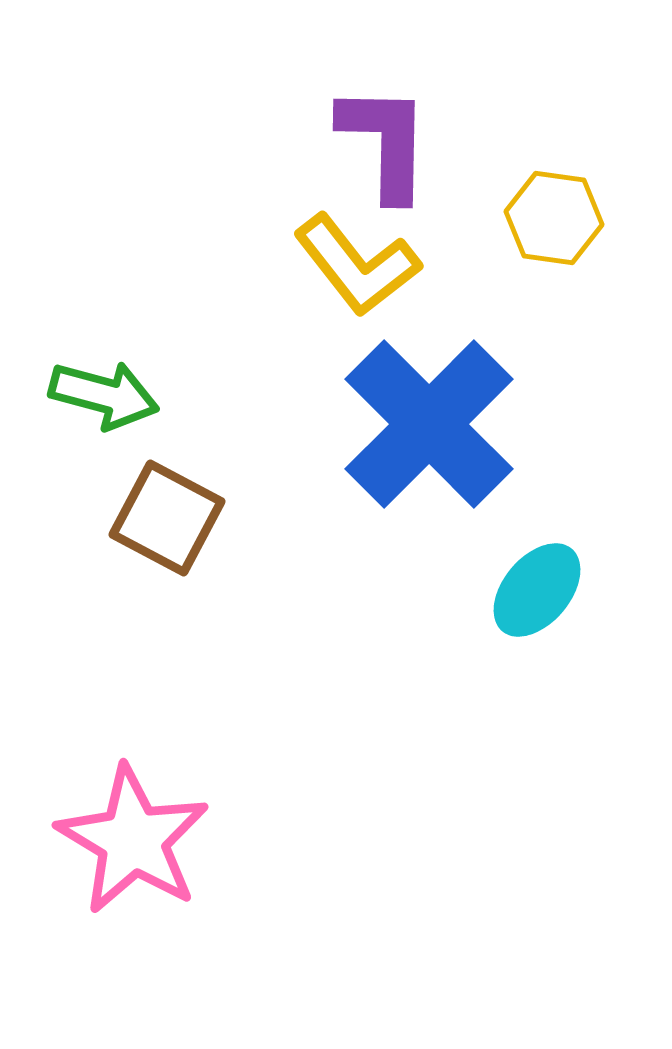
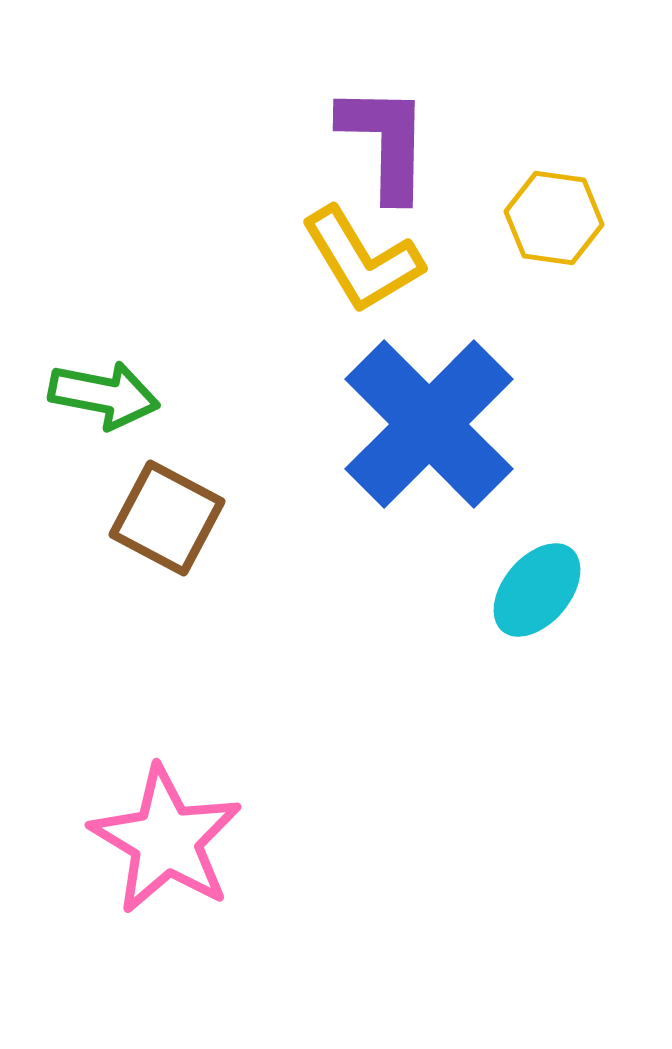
yellow L-shape: moved 5 px right, 5 px up; rotated 7 degrees clockwise
green arrow: rotated 4 degrees counterclockwise
pink star: moved 33 px right
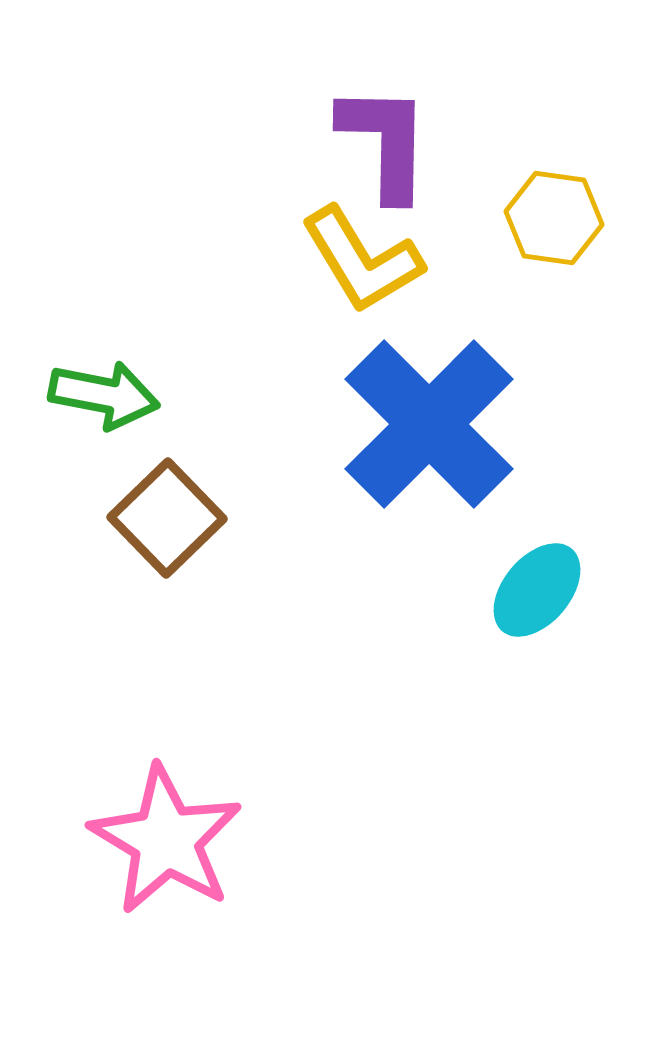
brown square: rotated 18 degrees clockwise
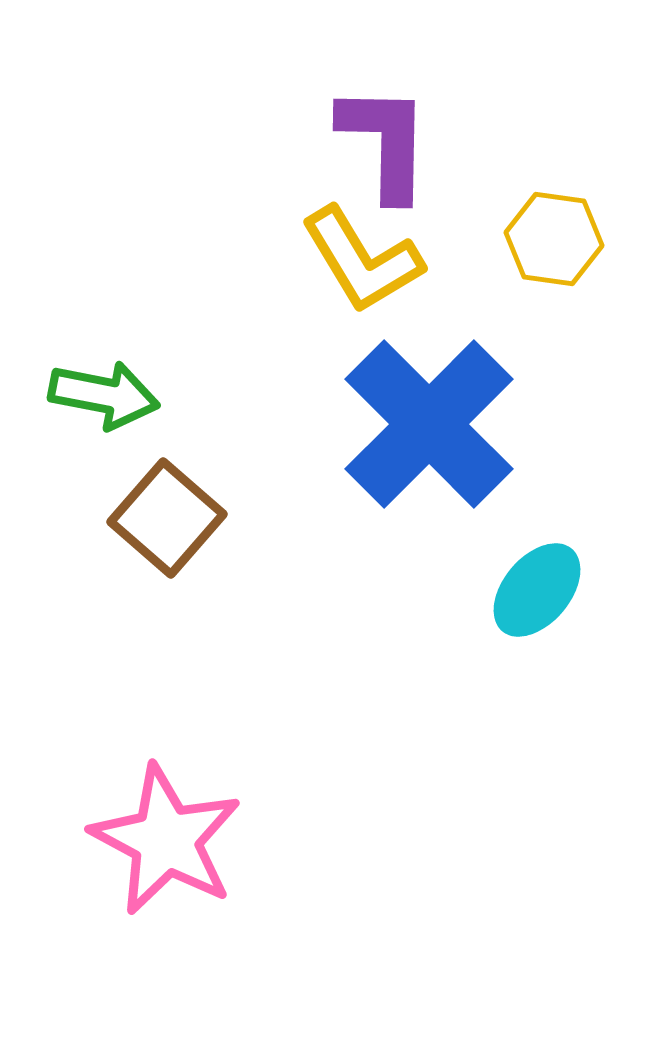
yellow hexagon: moved 21 px down
brown square: rotated 5 degrees counterclockwise
pink star: rotated 3 degrees counterclockwise
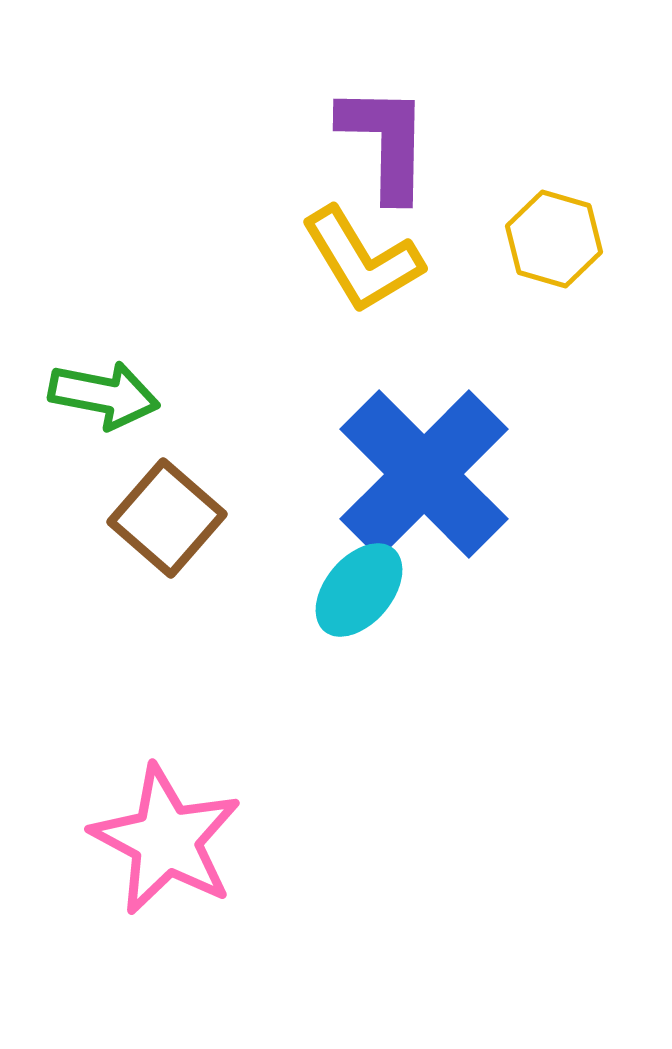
yellow hexagon: rotated 8 degrees clockwise
blue cross: moved 5 px left, 50 px down
cyan ellipse: moved 178 px left
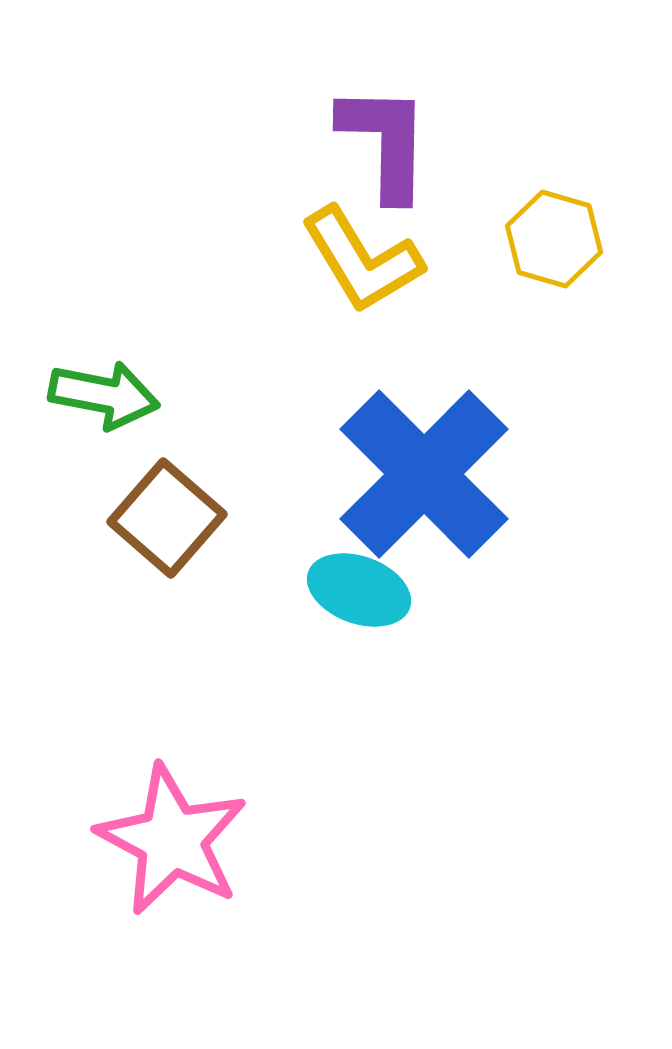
cyan ellipse: rotated 70 degrees clockwise
pink star: moved 6 px right
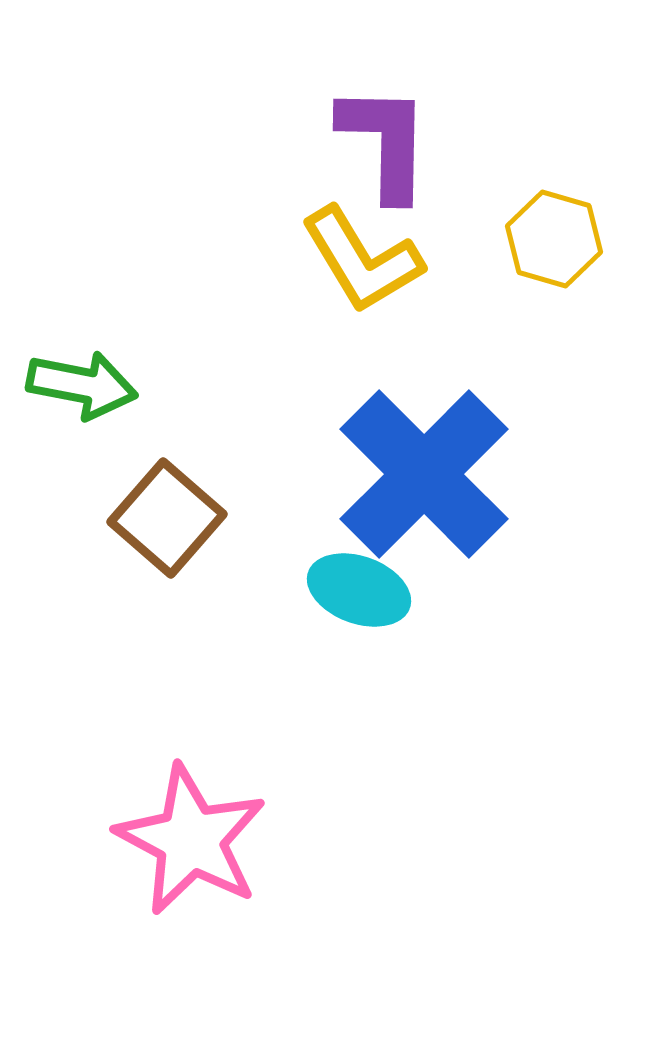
green arrow: moved 22 px left, 10 px up
pink star: moved 19 px right
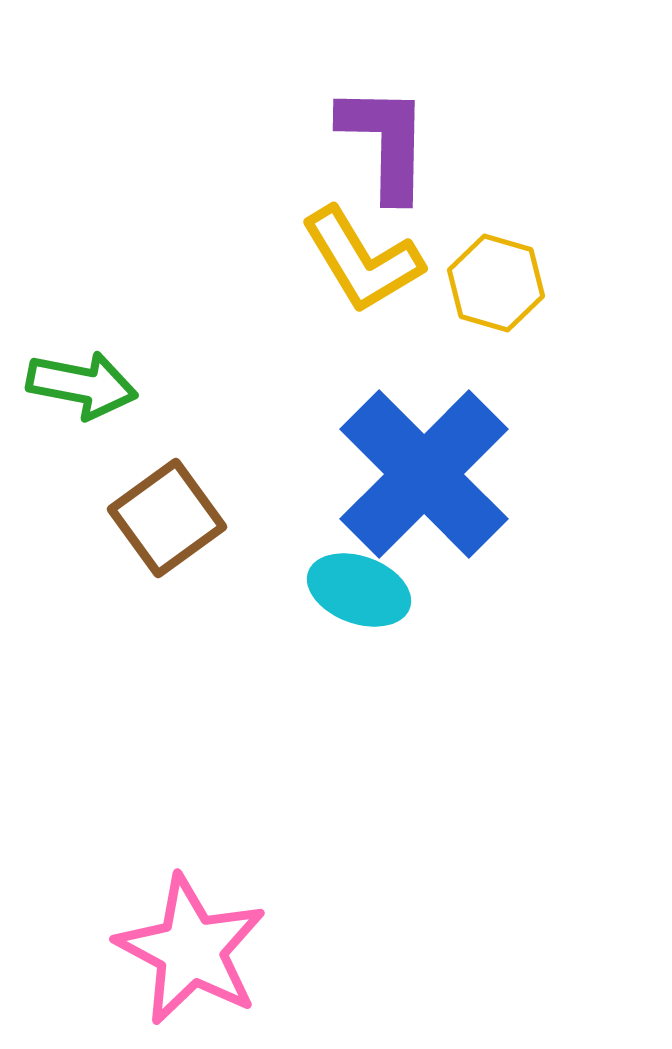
yellow hexagon: moved 58 px left, 44 px down
brown square: rotated 13 degrees clockwise
pink star: moved 110 px down
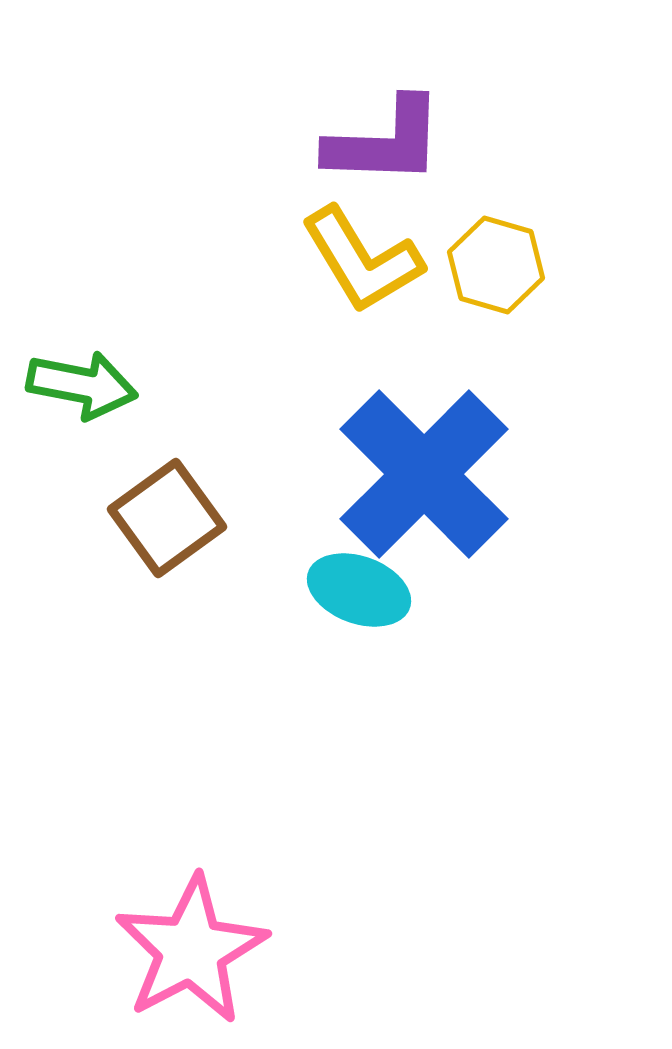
purple L-shape: rotated 91 degrees clockwise
yellow hexagon: moved 18 px up
pink star: rotated 16 degrees clockwise
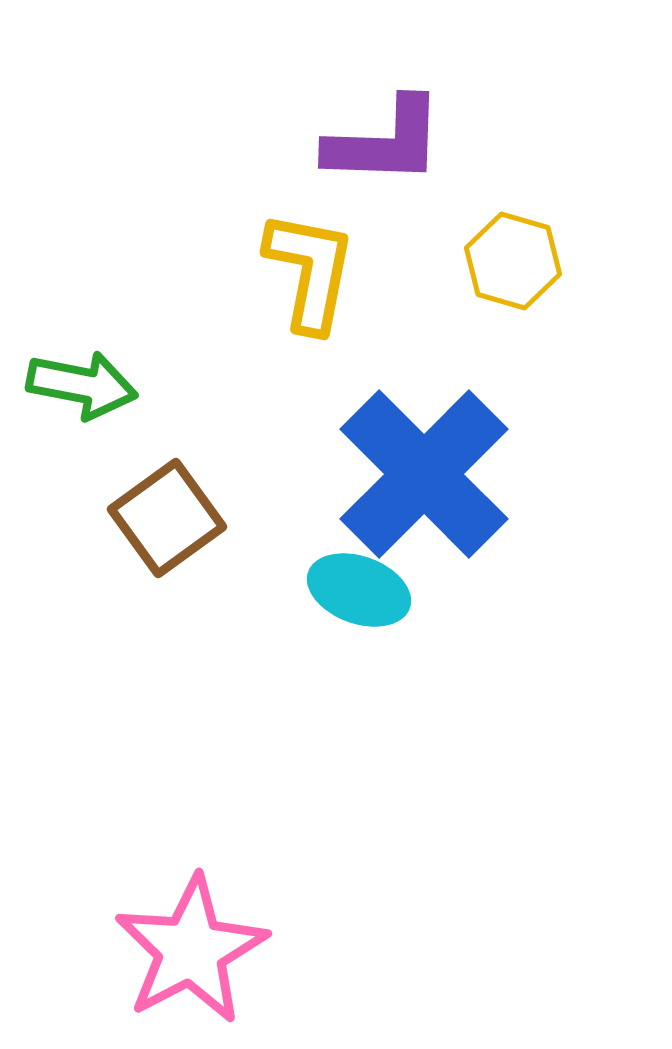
yellow L-shape: moved 52 px left, 11 px down; rotated 138 degrees counterclockwise
yellow hexagon: moved 17 px right, 4 px up
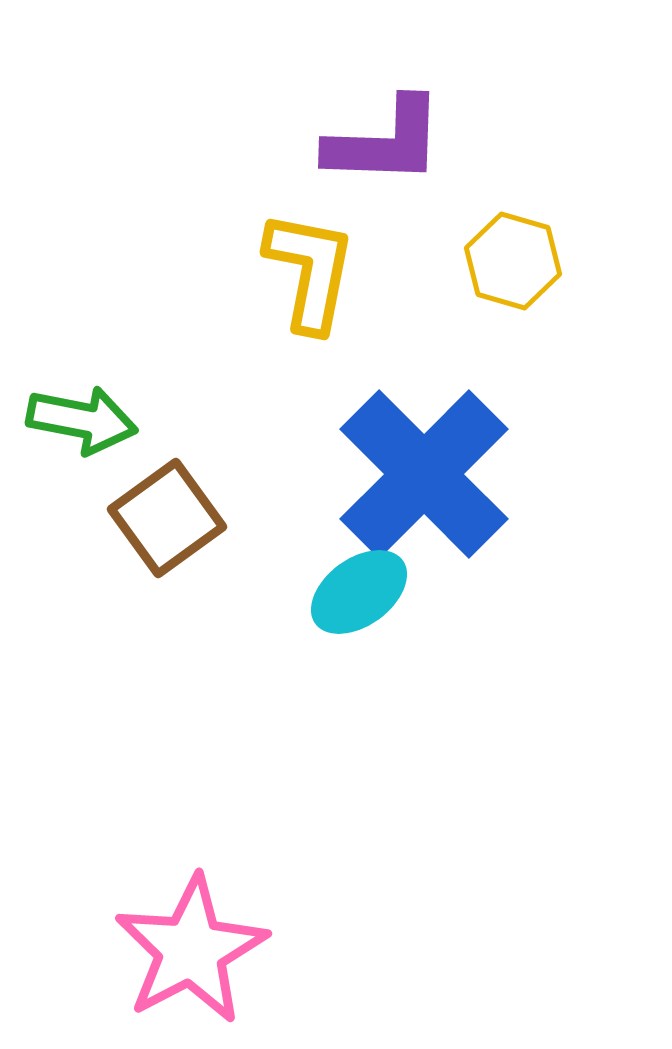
green arrow: moved 35 px down
cyan ellipse: moved 2 px down; rotated 56 degrees counterclockwise
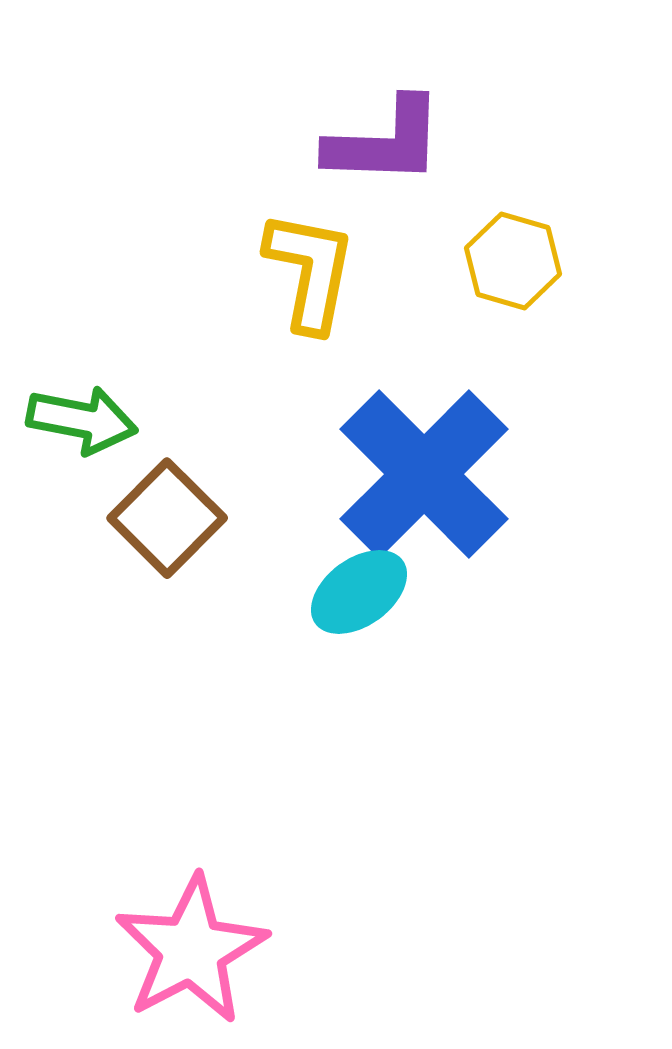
brown square: rotated 9 degrees counterclockwise
